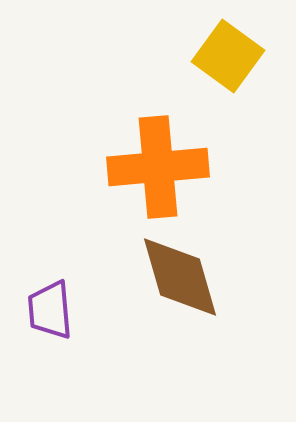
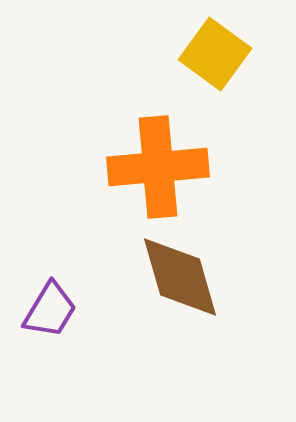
yellow square: moved 13 px left, 2 px up
purple trapezoid: rotated 144 degrees counterclockwise
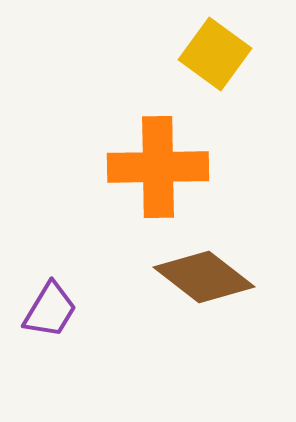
orange cross: rotated 4 degrees clockwise
brown diamond: moved 24 px right; rotated 36 degrees counterclockwise
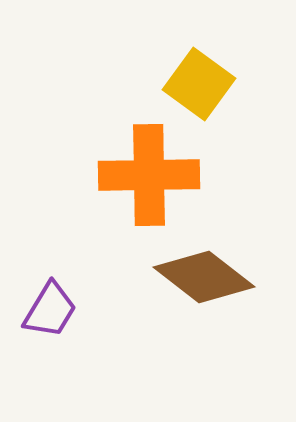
yellow square: moved 16 px left, 30 px down
orange cross: moved 9 px left, 8 px down
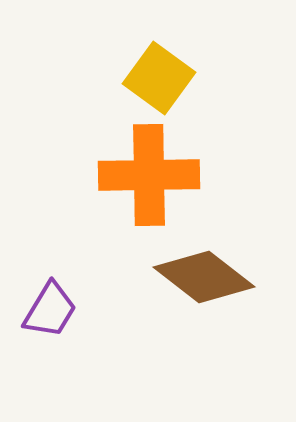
yellow square: moved 40 px left, 6 px up
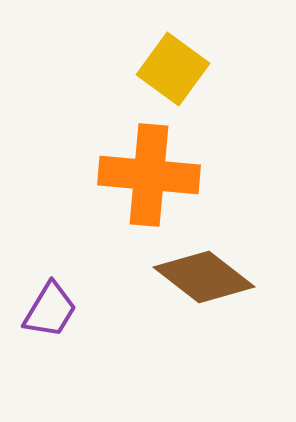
yellow square: moved 14 px right, 9 px up
orange cross: rotated 6 degrees clockwise
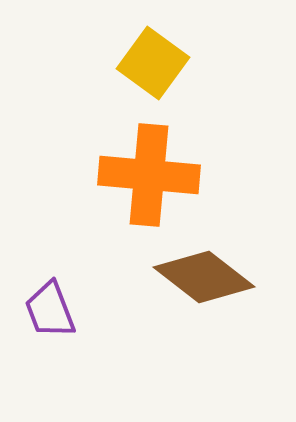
yellow square: moved 20 px left, 6 px up
purple trapezoid: rotated 128 degrees clockwise
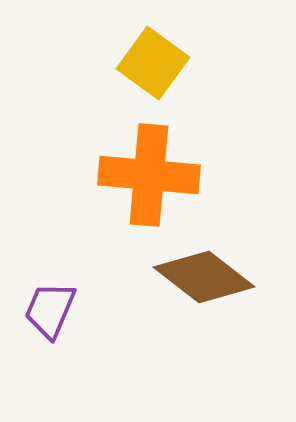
purple trapezoid: rotated 44 degrees clockwise
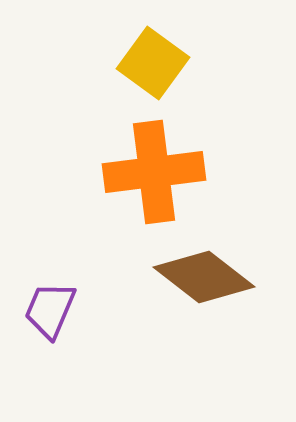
orange cross: moved 5 px right, 3 px up; rotated 12 degrees counterclockwise
